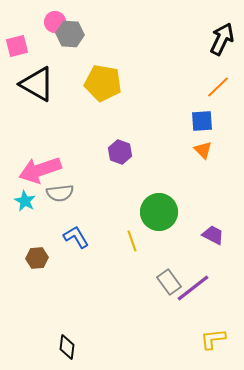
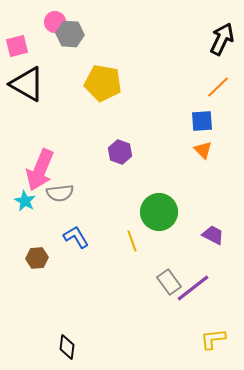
black triangle: moved 10 px left
pink arrow: rotated 48 degrees counterclockwise
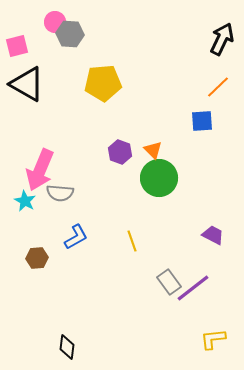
yellow pentagon: rotated 15 degrees counterclockwise
orange triangle: moved 50 px left
gray semicircle: rotated 12 degrees clockwise
green circle: moved 34 px up
blue L-shape: rotated 92 degrees clockwise
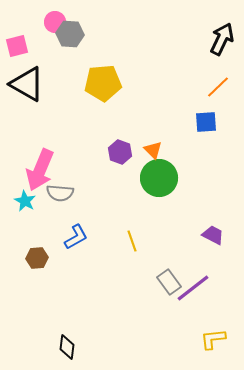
blue square: moved 4 px right, 1 px down
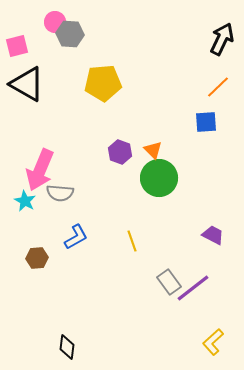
yellow L-shape: moved 3 px down; rotated 36 degrees counterclockwise
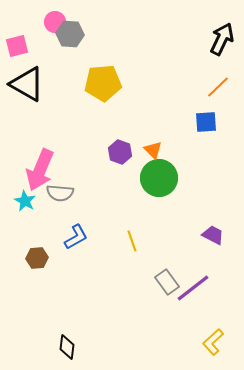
gray rectangle: moved 2 px left
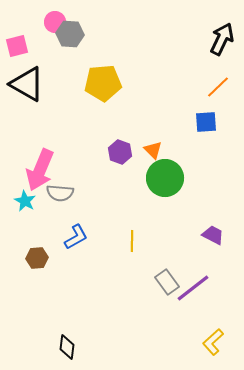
green circle: moved 6 px right
yellow line: rotated 20 degrees clockwise
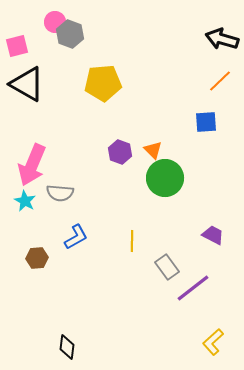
gray hexagon: rotated 16 degrees clockwise
black arrow: rotated 100 degrees counterclockwise
orange line: moved 2 px right, 6 px up
pink arrow: moved 8 px left, 5 px up
gray rectangle: moved 15 px up
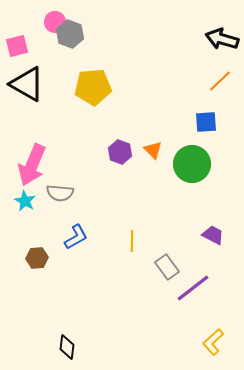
yellow pentagon: moved 10 px left, 4 px down
green circle: moved 27 px right, 14 px up
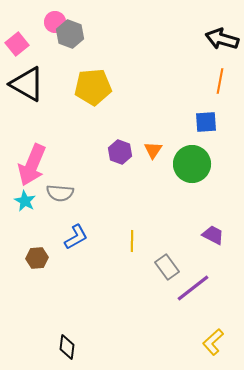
pink square: moved 2 px up; rotated 25 degrees counterclockwise
orange line: rotated 35 degrees counterclockwise
orange triangle: rotated 18 degrees clockwise
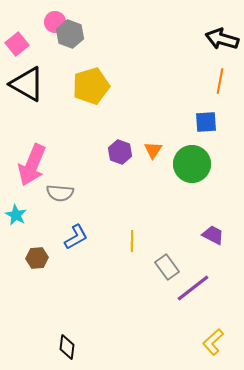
yellow pentagon: moved 2 px left, 1 px up; rotated 12 degrees counterclockwise
cyan star: moved 9 px left, 14 px down
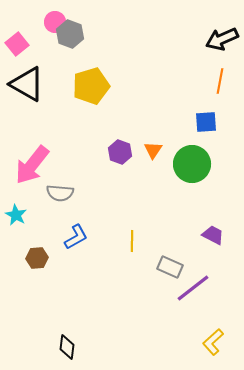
black arrow: rotated 40 degrees counterclockwise
pink arrow: rotated 15 degrees clockwise
gray rectangle: moved 3 px right; rotated 30 degrees counterclockwise
